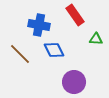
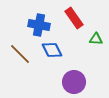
red rectangle: moved 1 px left, 3 px down
blue diamond: moved 2 px left
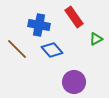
red rectangle: moved 1 px up
green triangle: rotated 32 degrees counterclockwise
blue diamond: rotated 15 degrees counterclockwise
brown line: moved 3 px left, 5 px up
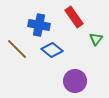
green triangle: rotated 24 degrees counterclockwise
blue diamond: rotated 10 degrees counterclockwise
purple circle: moved 1 px right, 1 px up
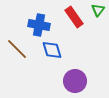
green triangle: moved 2 px right, 29 px up
blue diamond: rotated 35 degrees clockwise
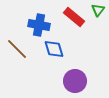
red rectangle: rotated 15 degrees counterclockwise
blue diamond: moved 2 px right, 1 px up
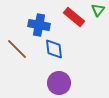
blue diamond: rotated 10 degrees clockwise
purple circle: moved 16 px left, 2 px down
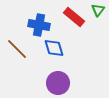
blue diamond: moved 1 px up; rotated 10 degrees counterclockwise
purple circle: moved 1 px left
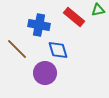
green triangle: rotated 40 degrees clockwise
blue diamond: moved 4 px right, 2 px down
purple circle: moved 13 px left, 10 px up
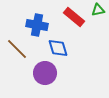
blue cross: moved 2 px left
blue diamond: moved 2 px up
